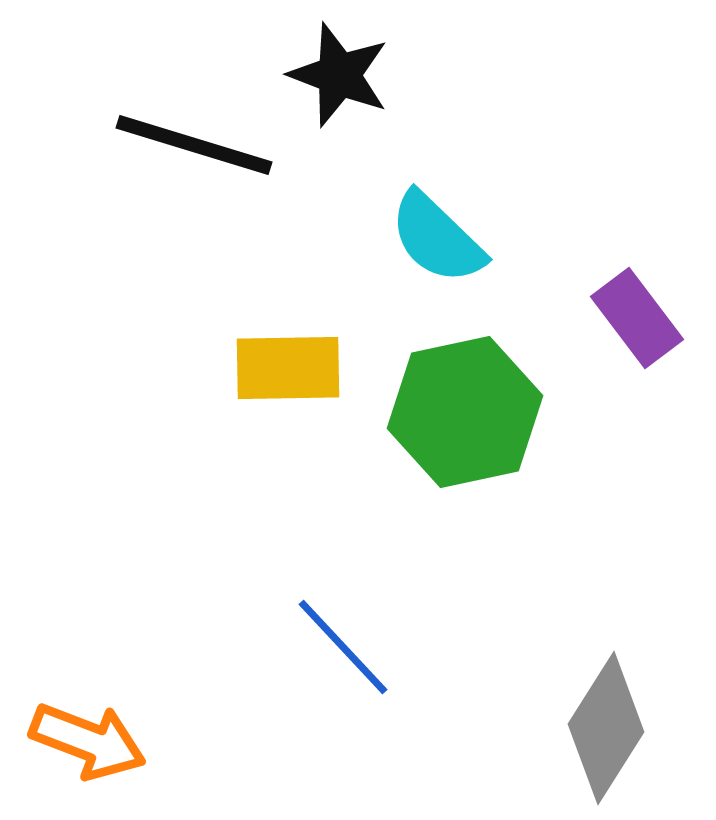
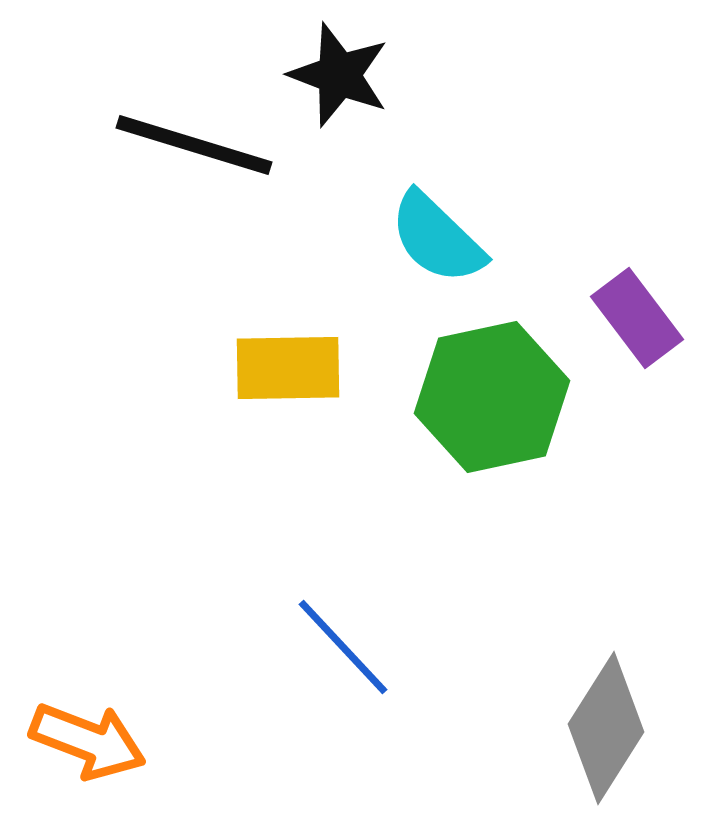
green hexagon: moved 27 px right, 15 px up
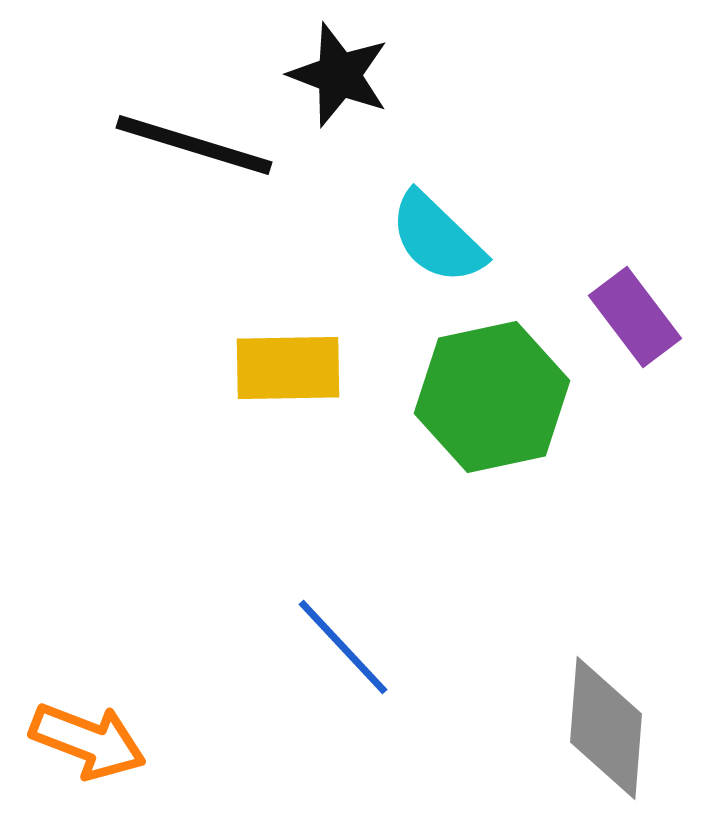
purple rectangle: moved 2 px left, 1 px up
gray diamond: rotated 28 degrees counterclockwise
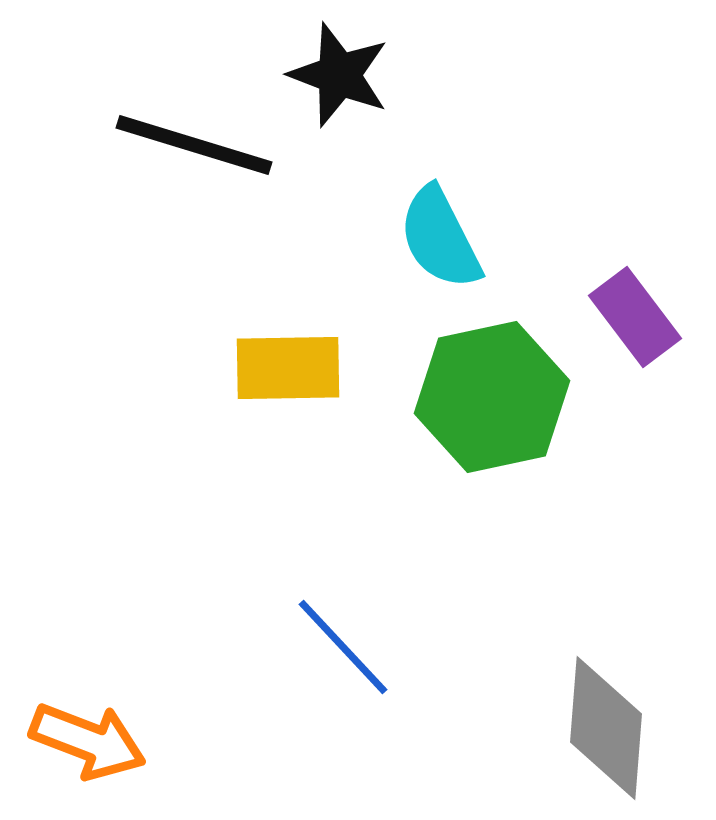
cyan semicircle: moved 3 px right; rotated 19 degrees clockwise
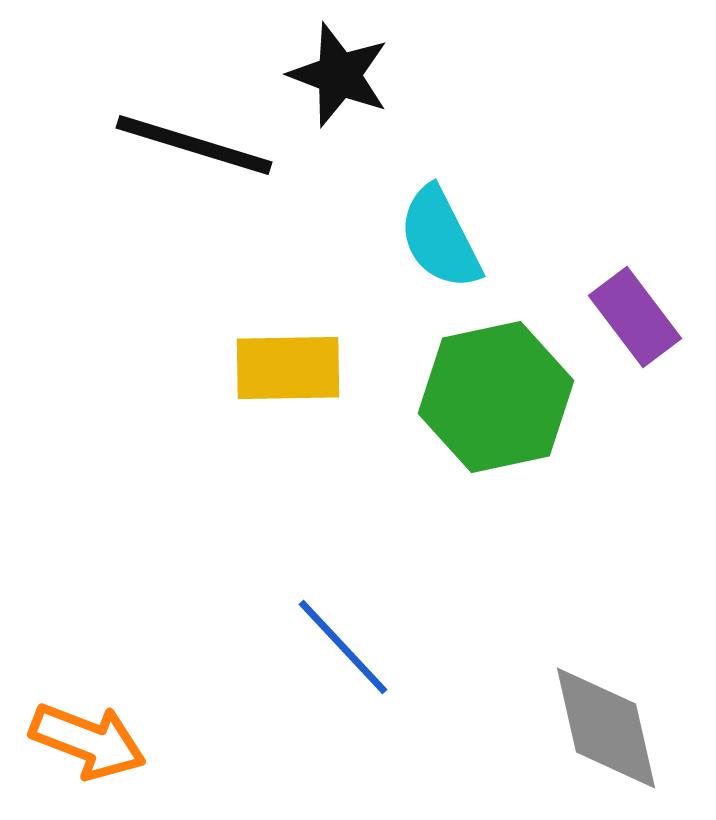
green hexagon: moved 4 px right
gray diamond: rotated 17 degrees counterclockwise
